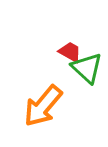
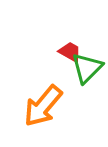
green triangle: rotated 32 degrees clockwise
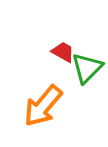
red trapezoid: moved 7 px left
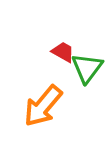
green triangle: rotated 8 degrees counterclockwise
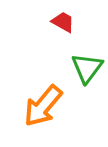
red trapezoid: moved 30 px up
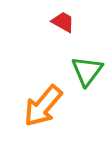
green triangle: moved 3 px down
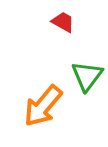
green triangle: moved 5 px down
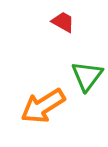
orange arrow: rotated 18 degrees clockwise
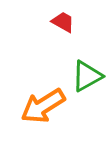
green triangle: rotated 24 degrees clockwise
